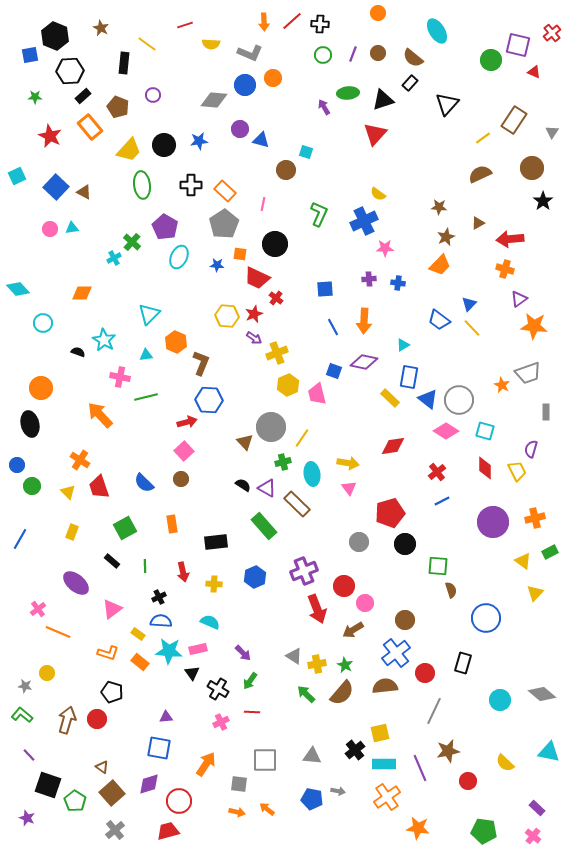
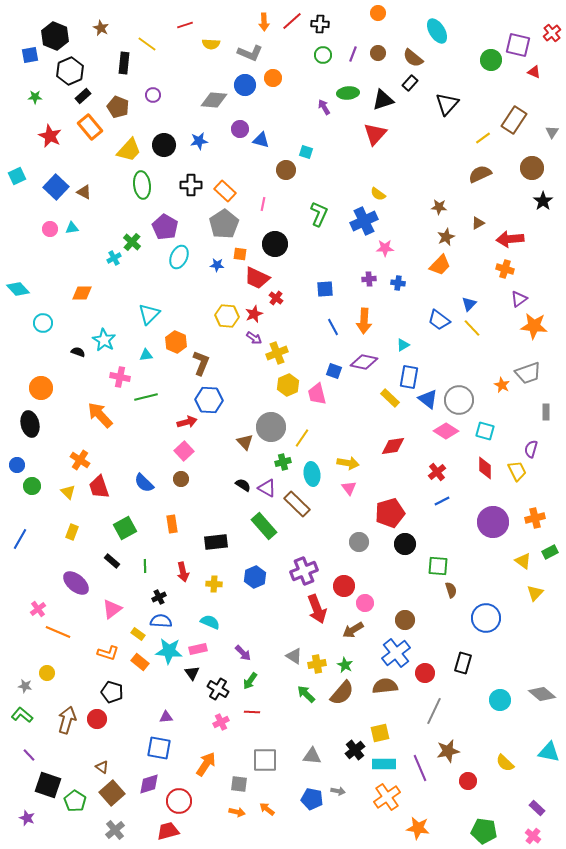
black hexagon at (70, 71): rotated 20 degrees counterclockwise
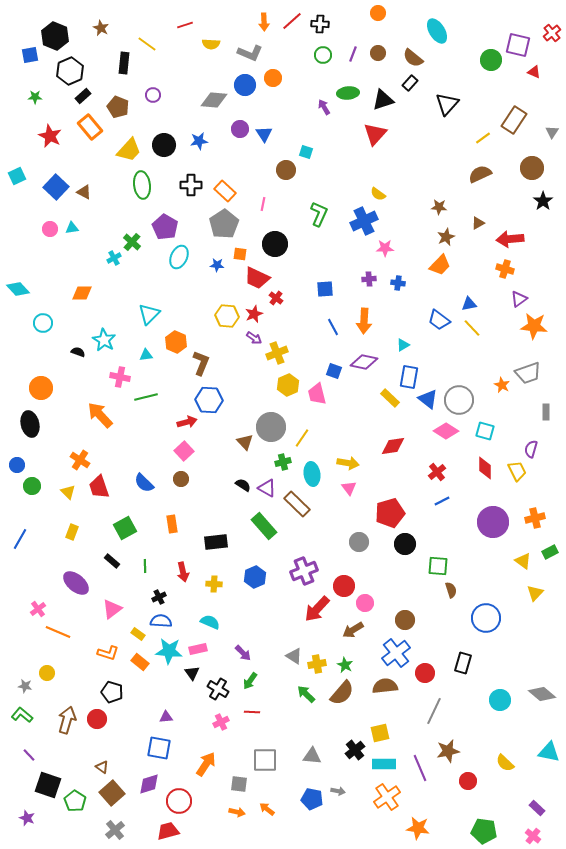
blue triangle at (261, 140): moved 3 px right, 6 px up; rotated 42 degrees clockwise
blue triangle at (469, 304): rotated 35 degrees clockwise
red arrow at (317, 609): rotated 64 degrees clockwise
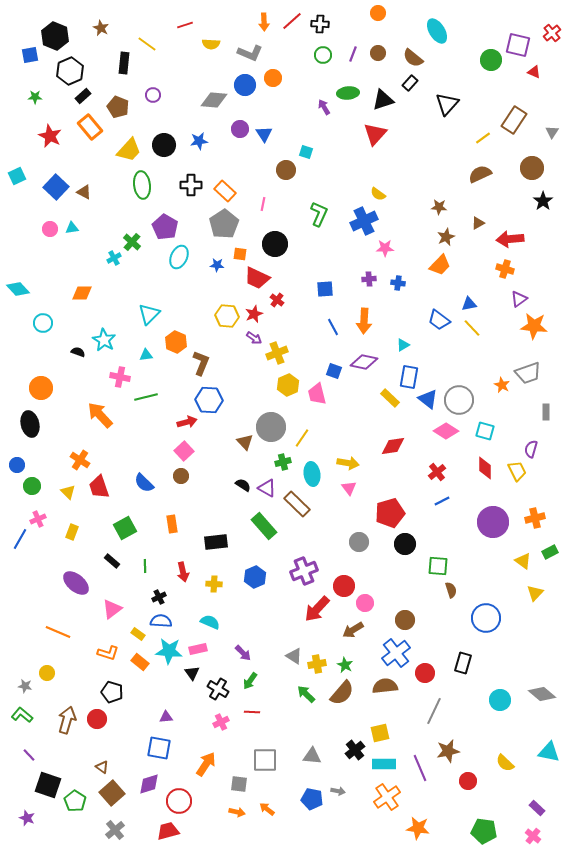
red cross at (276, 298): moved 1 px right, 2 px down
brown circle at (181, 479): moved 3 px up
pink cross at (38, 609): moved 90 px up; rotated 14 degrees clockwise
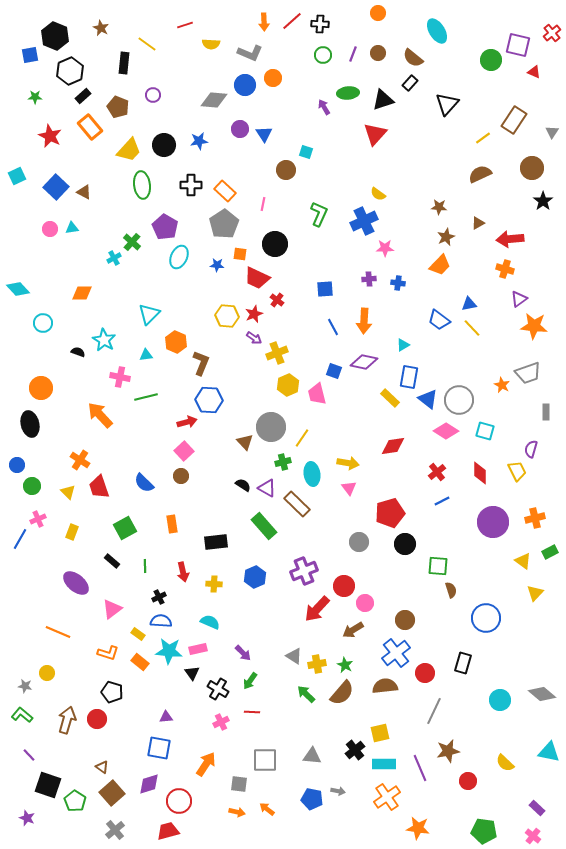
red diamond at (485, 468): moved 5 px left, 5 px down
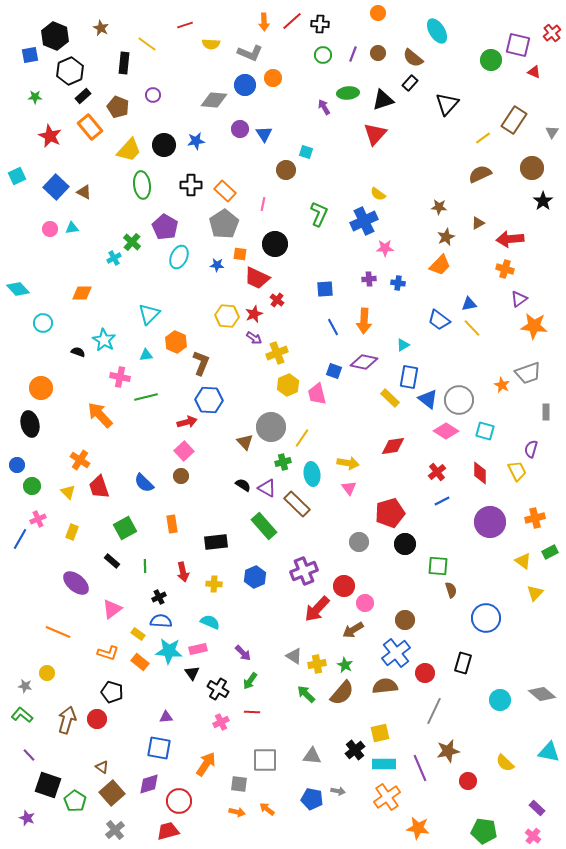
blue star at (199, 141): moved 3 px left
purple circle at (493, 522): moved 3 px left
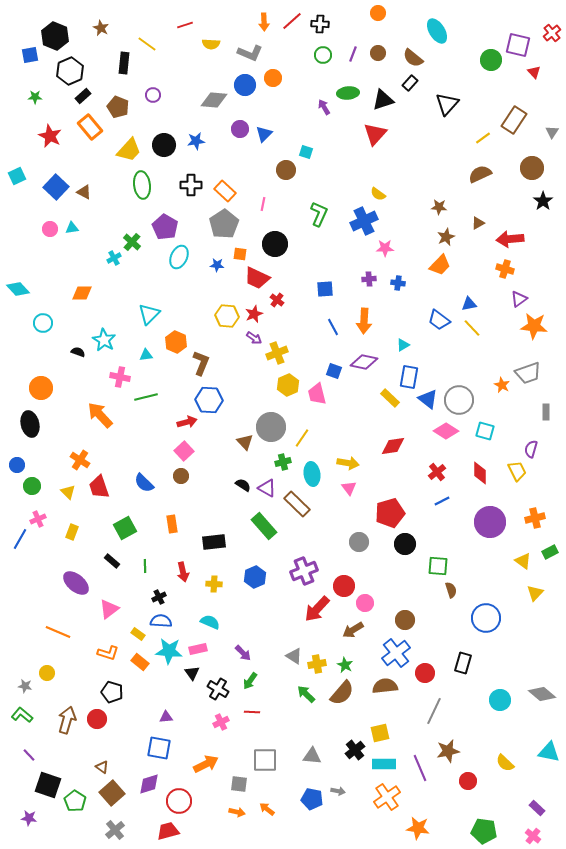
red triangle at (534, 72): rotated 24 degrees clockwise
blue triangle at (264, 134): rotated 18 degrees clockwise
black rectangle at (216, 542): moved 2 px left
pink triangle at (112, 609): moved 3 px left
orange arrow at (206, 764): rotated 30 degrees clockwise
purple star at (27, 818): moved 2 px right; rotated 14 degrees counterclockwise
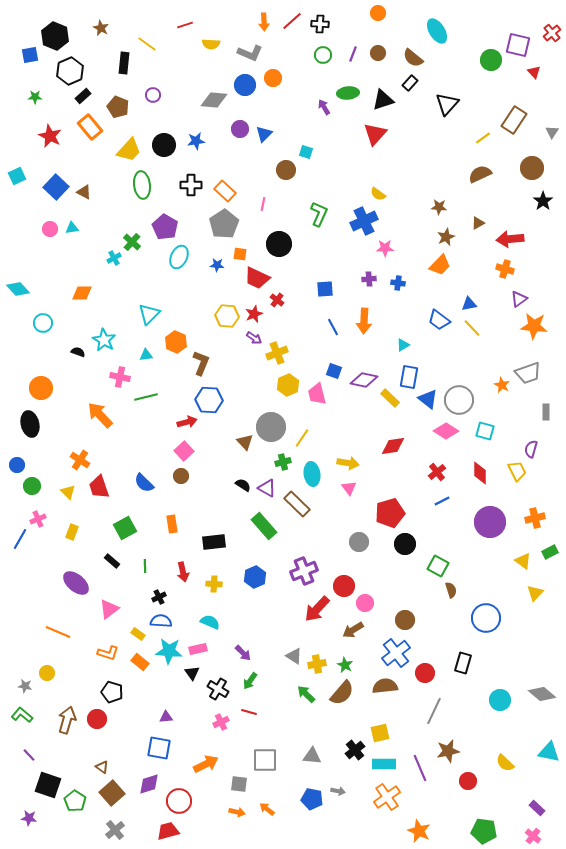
black circle at (275, 244): moved 4 px right
purple diamond at (364, 362): moved 18 px down
green square at (438, 566): rotated 25 degrees clockwise
red line at (252, 712): moved 3 px left; rotated 14 degrees clockwise
orange star at (418, 828): moved 1 px right, 3 px down; rotated 15 degrees clockwise
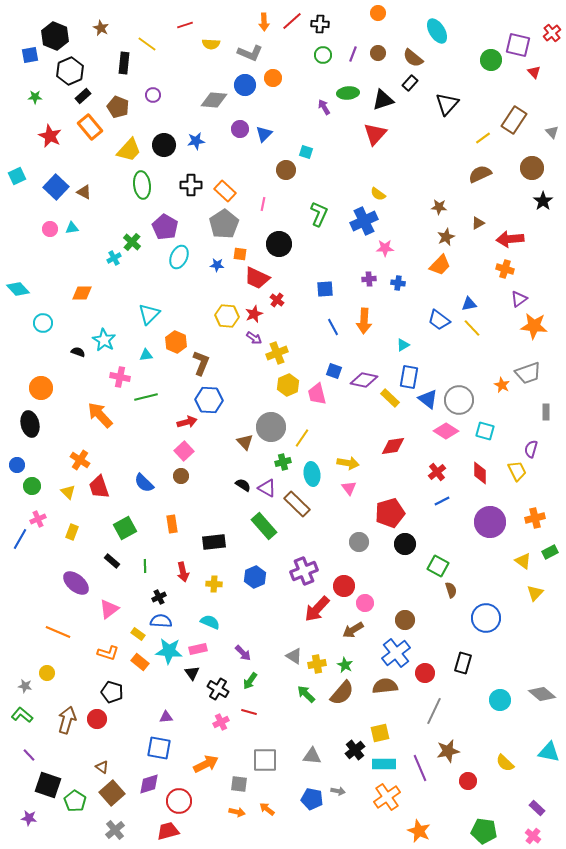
gray triangle at (552, 132): rotated 16 degrees counterclockwise
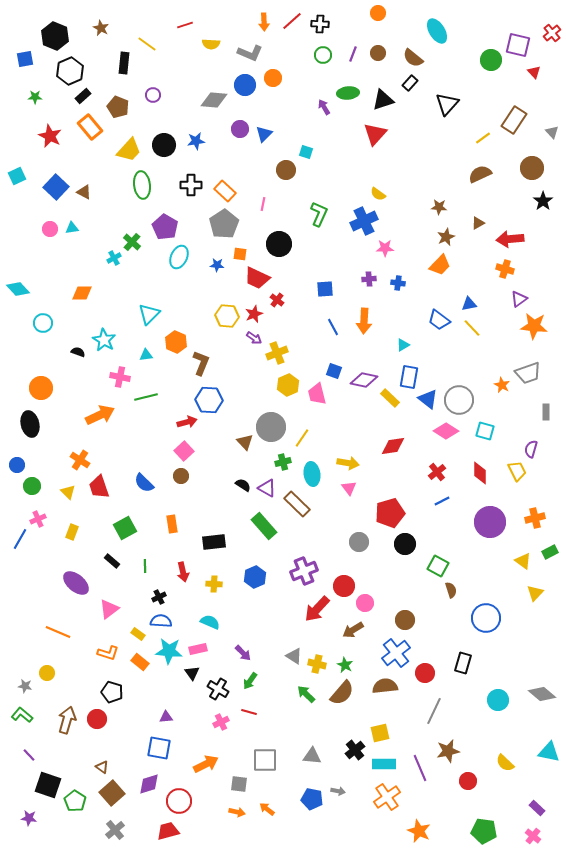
blue square at (30, 55): moved 5 px left, 4 px down
orange arrow at (100, 415): rotated 108 degrees clockwise
yellow cross at (317, 664): rotated 24 degrees clockwise
cyan circle at (500, 700): moved 2 px left
